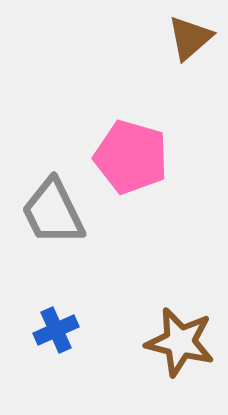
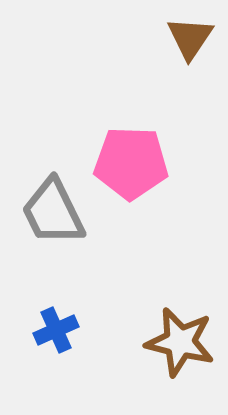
brown triangle: rotated 15 degrees counterclockwise
pink pentagon: moved 6 px down; rotated 14 degrees counterclockwise
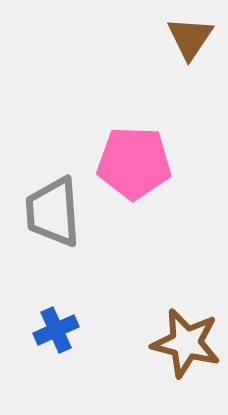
pink pentagon: moved 3 px right
gray trapezoid: rotated 22 degrees clockwise
brown star: moved 6 px right, 1 px down
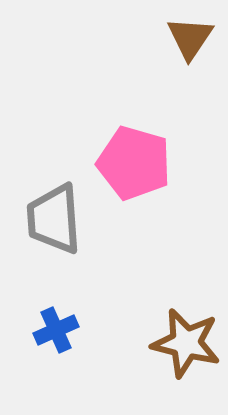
pink pentagon: rotated 14 degrees clockwise
gray trapezoid: moved 1 px right, 7 px down
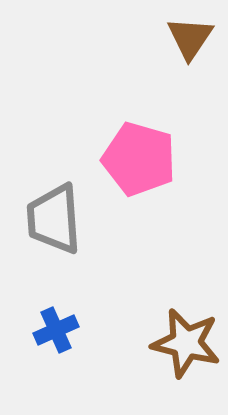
pink pentagon: moved 5 px right, 4 px up
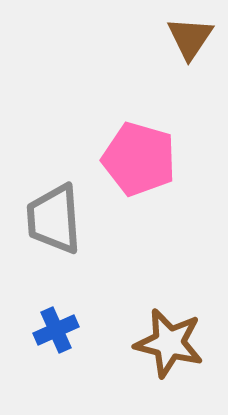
brown star: moved 17 px left
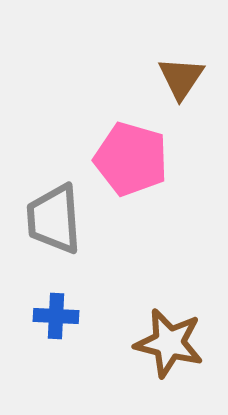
brown triangle: moved 9 px left, 40 px down
pink pentagon: moved 8 px left
blue cross: moved 14 px up; rotated 27 degrees clockwise
